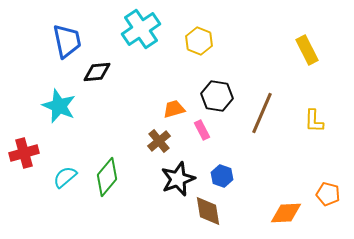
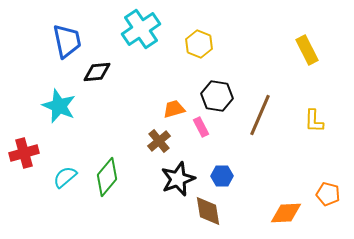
yellow hexagon: moved 3 px down
brown line: moved 2 px left, 2 px down
pink rectangle: moved 1 px left, 3 px up
blue hexagon: rotated 20 degrees counterclockwise
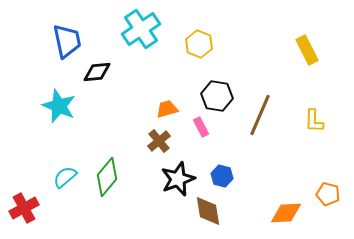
orange trapezoid: moved 7 px left
red cross: moved 55 px down; rotated 12 degrees counterclockwise
blue hexagon: rotated 15 degrees clockwise
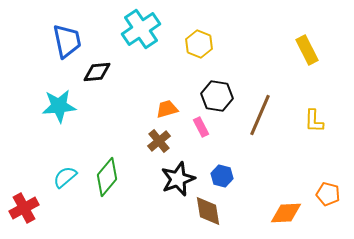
cyan star: rotated 28 degrees counterclockwise
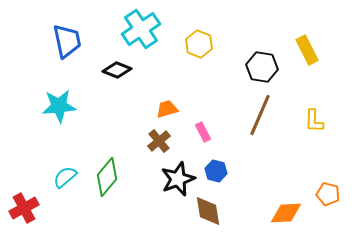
black diamond: moved 20 px right, 2 px up; rotated 28 degrees clockwise
black hexagon: moved 45 px right, 29 px up
pink rectangle: moved 2 px right, 5 px down
blue hexagon: moved 6 px left, 5 px up
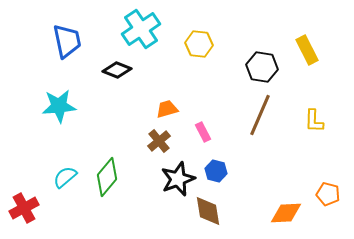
yellow hexagon: rotated 16 degrees counterclockwise
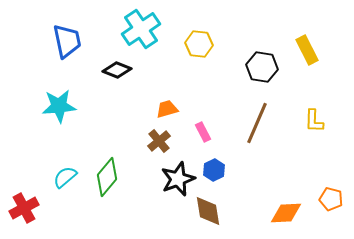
brown line: moved 3 px left, 8 px down
blue hexagon: moved 2 px left, 1 px up; rotated 20 degrees clockwise
orange pentagon: moved 3 px right, 5 px down
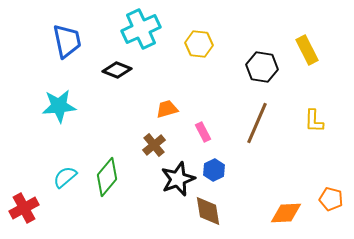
cyan cross: rotated 9 degrees clockwise
brown cross: moved 5 px left, 4 px down
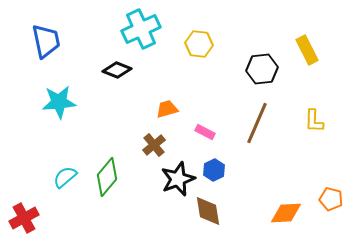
blue trapezoid: moved 21 px left
black hexagon: moved 2 px down; rotated 16 degrees counterclockwise
cyan star: moved 4 px up
pink rectangle: moved 2 px right; rotated 36 degrees counterclockwise
red cross: moved 10 px down
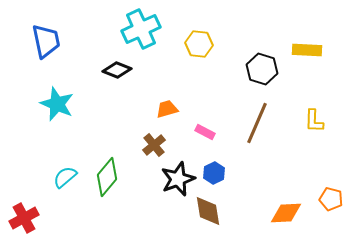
yellow rectangle: rotated 60 degrees counterclockwise
black hexagon: rotated 24 degrees clockwise
cyan star: moved 2 px left, 2 px down; rotated 28 degrees clockwise
blue hexagon: moved 3 px down
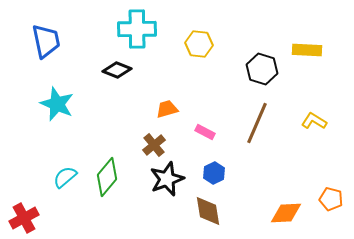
cyan cross: moved 4 px left; rotated 24 degrees clockwise
yellow L-shape: rotated 120 degrees clockwise
black star: moved 11 px left
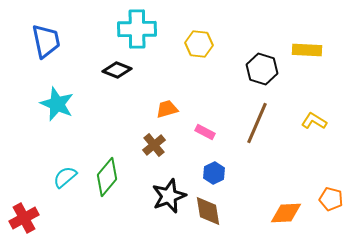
black star: moved 2 px right, 17 px down
